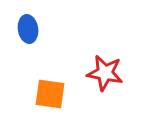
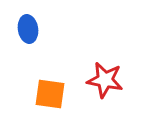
red star: moved 7 px down
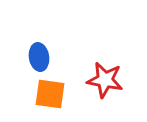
blue ellipse: moved 11 px right, 28 px down
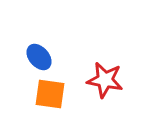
blue ellipse: rotated 32 degrees counterclockwise
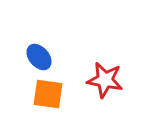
orange square: moved 2 px left
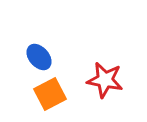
orange square: moved 2 px right; rotated 36 degrees counterclockwise
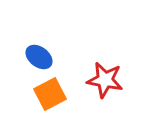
blue ellipse: rotated 12 degrees counterclockwise
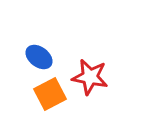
red star: moved 15 px left, 3 px up
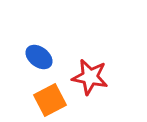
orange square: moved 6 px down
